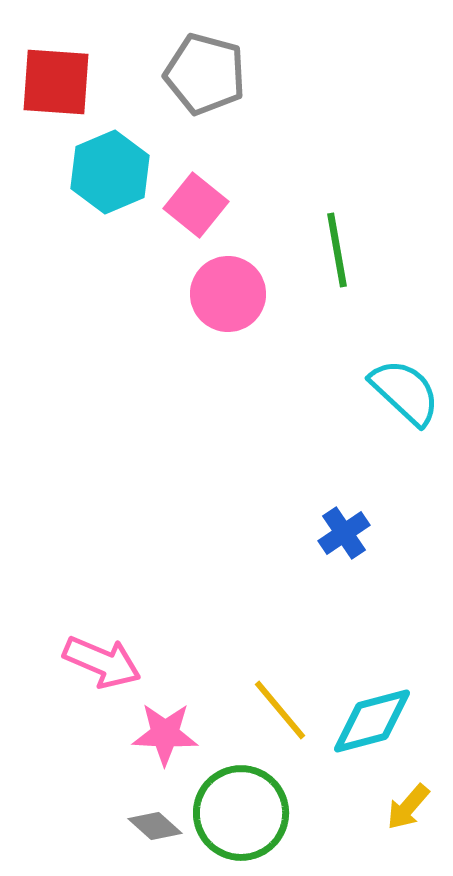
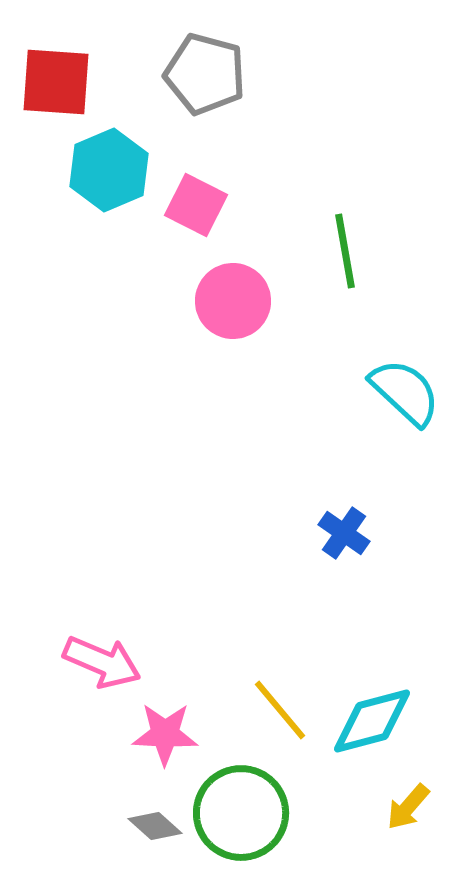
cyan hexagon: moved 1 px left, 2 px up
pink square: rotated 12 degrees counterclockwise
green line: moved 8 px right, 1 px down
pink circle: moved 5 px right, 7 px down
blue cross: rotated 21 degrees counterclockwise
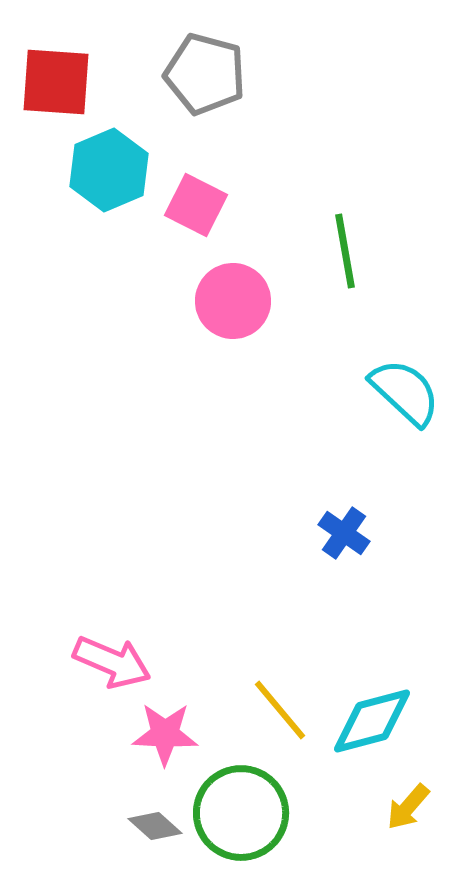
pink arrow: moved 10 px right
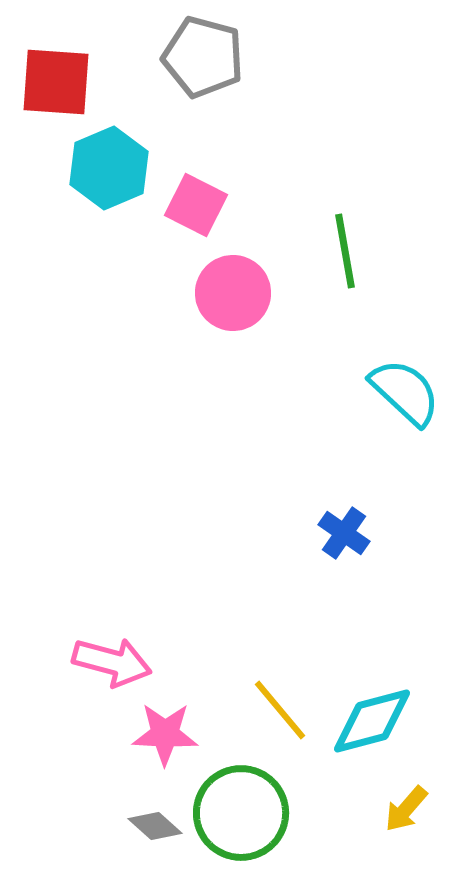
gray pentagon: moved 2 px left, 17 px up
cyan hexagon: moved 2 px up
pink circle: moved 8 px up
pink arrow: rotated 8 degrees counterclockwise
yellow arrow: moved 2 px left, 2 px down
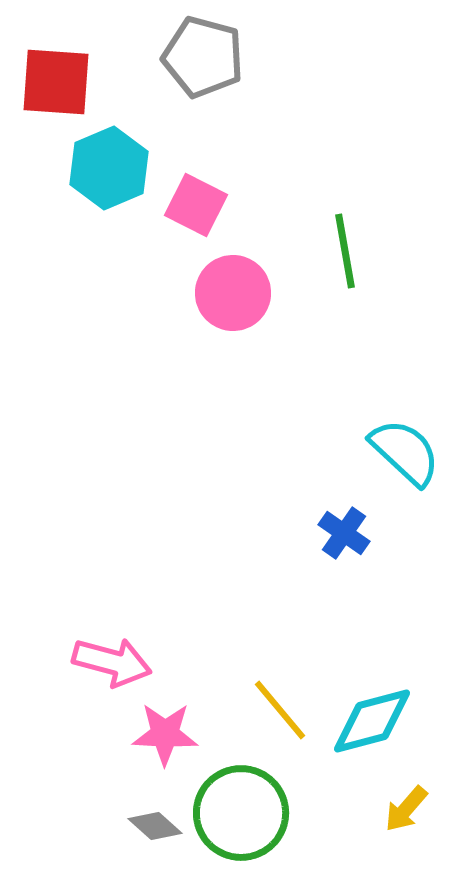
cyan semicircle: moved 60 px down
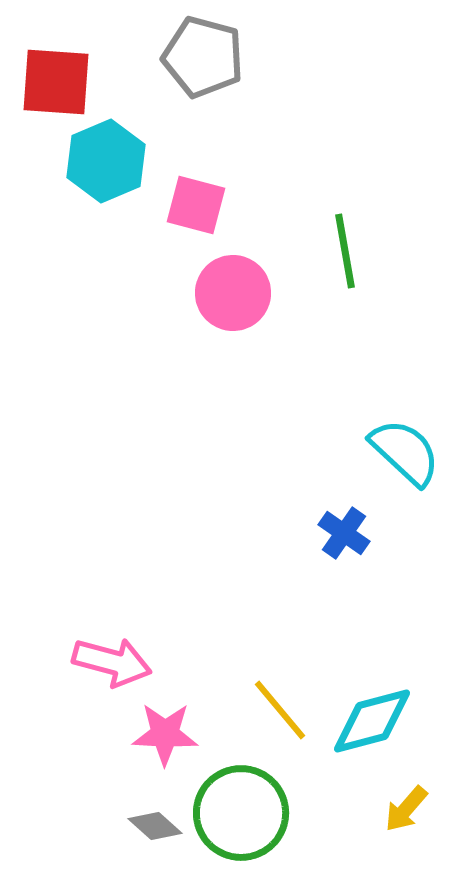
cyan hexagon: moved 3 px left, 7 px up
pink square: rotated 12 degrees counterclockwise
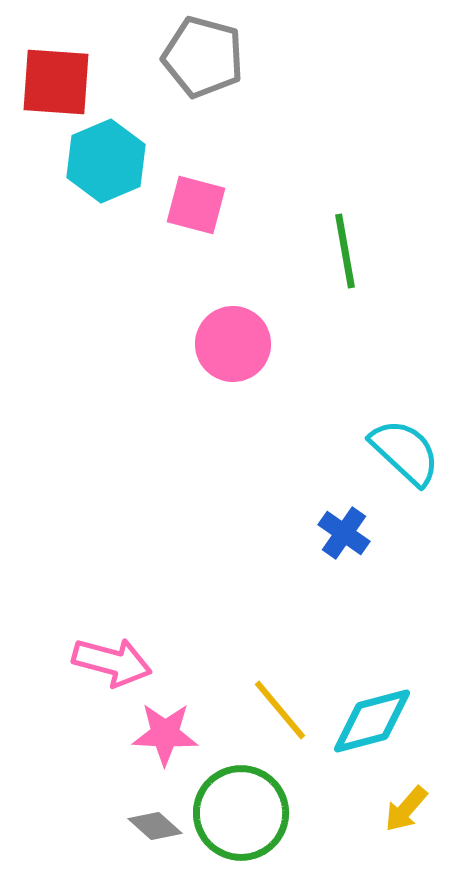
pink circle: moved 51 px down
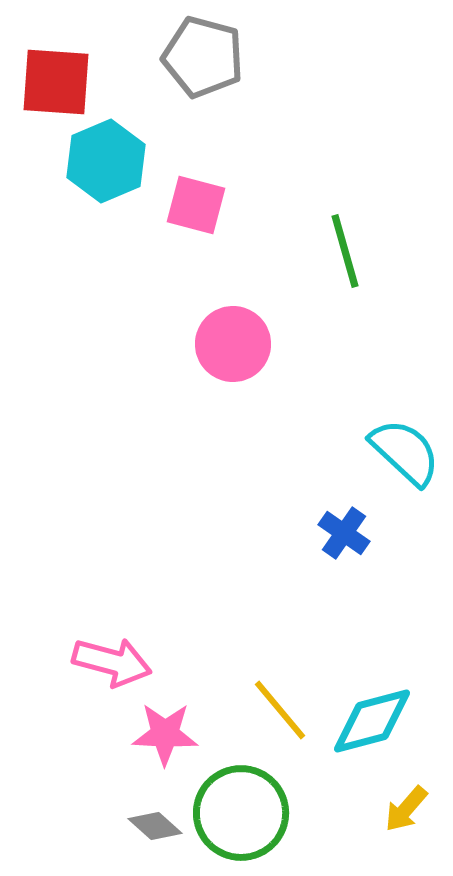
green line: rotated 6 degrees counterclockwise
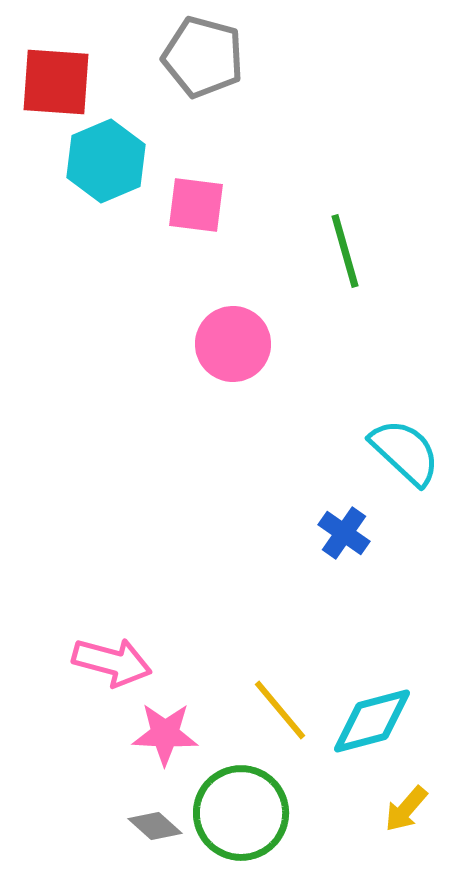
pink square: rotated 8 degrees counterclockwise
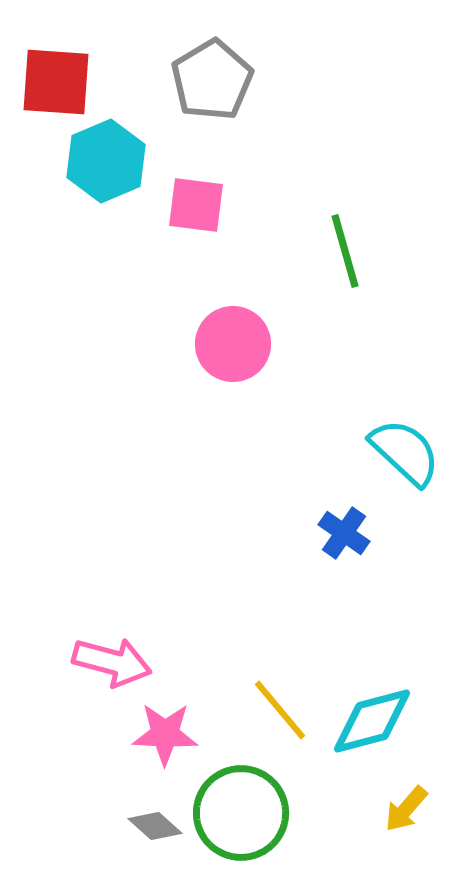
gray pentagon: moved 9 px right, 23 px down; rotated 26 degrees clockwise
